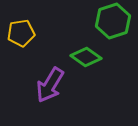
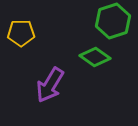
yellow pentagon: rotated 8 degrees clockwise
green diamond: moved 9 px right
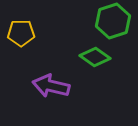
purple arrow: moved 1 px right, 1 px down; rotated 72 degrees clockwise
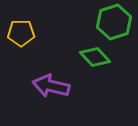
green hexagon: moved 1 px right, 1 px down
green diamond: rotated 12 degrees clockwise
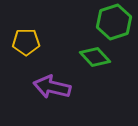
yellow pentagon: moved 5 px right, 9 px down
purple arrow: moved 1 px right, 1 px down
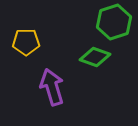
green diamond: rotated 28 degrees counterclockwise
purple arrow: rotated 60 degrees clockwise
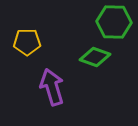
green hexagon: rotated 20 degrees clockwise
yellow pentagon: moved 1 px right
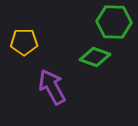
yellow pentagon: moved 3 px left
purple arrow: rotated 12 degrees counterclockwise
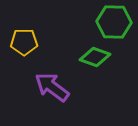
purple arrow: rotated 24 degrees counterclockwise
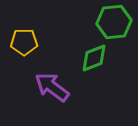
green hexagon: rotated 8 degrees counterclockwise
green diamond: moved 1 px left, 1 px down; rotated 40 degrees counterclockwise
